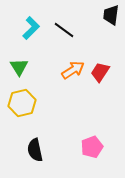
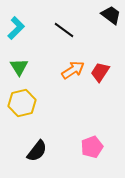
black trapezoid: rotated 120 degrees clockwise
cyan L-shape: moved 15 px left
black semicircle: moved 2 px right, 1 px down; rotated 130 degrees counterclockwise
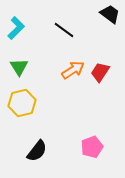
black trapezoid: moved 1 px left, 1 px up
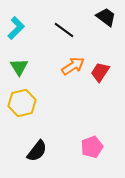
black trapezoid: moved 4 px left, 3 px down
orange arrow: moved 4 px up
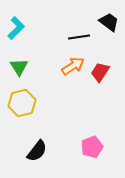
black trapezoid: moved 3 px right, 5 px down
black line: moved 15 px right, 7 px down; rotated 45 degrees counterclockwise
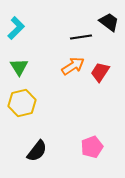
black line: moved 2 px right
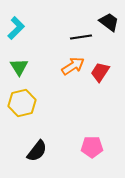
pink pentagon: rotated 20 degrees clockwise
